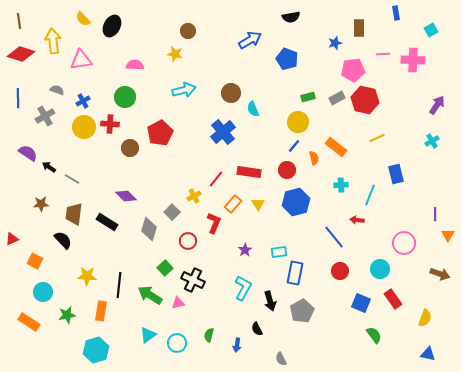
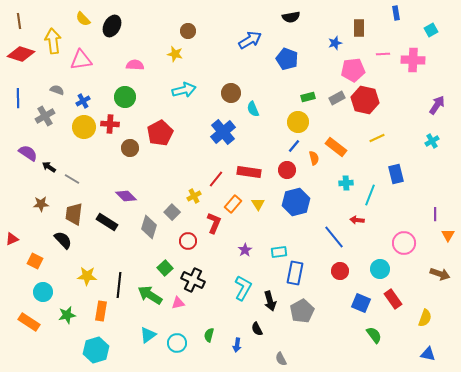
cyan cross at (341, 185): moved 5 px right, 2 px up
gray diamond at (149, 229): moved 2 px up
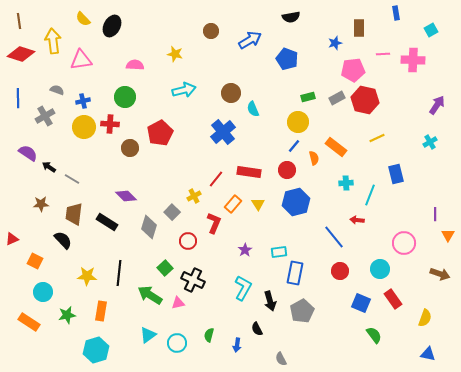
brown circle at (188, 31): moved 23 px right
blue cross at (83, 101): rotated 16 degrees clockwise
cyan cross at (432, 141): moved 2 px left, 1 px down
black line at (119, 285): moved 12 px up
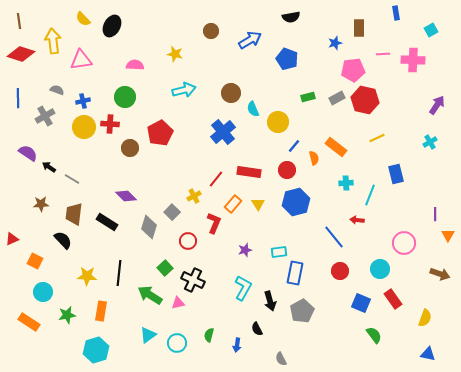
yellow circle at (298, 122): moved 20 px left
purple star at (245, 250): rotated 16 degrees clockwise
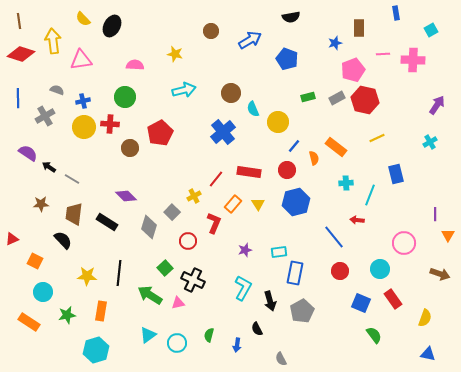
pink pentagon at (353, 70): rotated 15 degrees counterclockwise
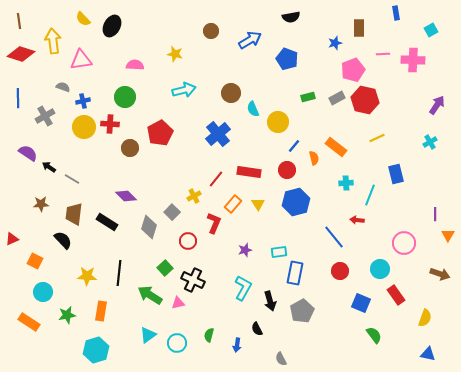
gray semicircle at (57, 90): moved 6 px right, 3 px up
blue cross at (223, 132): moved 5 px left, 2 px down
red rectangle at (393, 299): moved 3 px right, 4 px up
